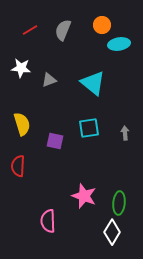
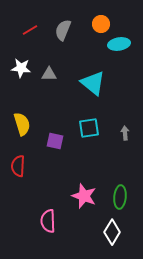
orange circle: moved 1 px left, 1 px up
gray triangle: moved 6 px up; rotated 21 degrees clockwise
green ellipse: moved 1 px right, 6 px up
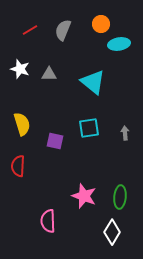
white star: moved 1 px left, 1 px down; rotated 12 degrees clockwise
cyan triangle: moved 1 px up
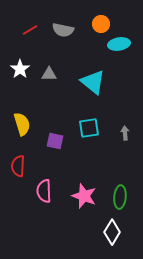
gray semicircle: rotated 100 degrees counterclockwise
white star: rotated 18 degrees clockwise
pink semicircle: moved 4 px left, 30 px up
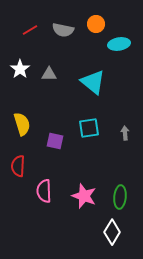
orange circle: moved 5 px left
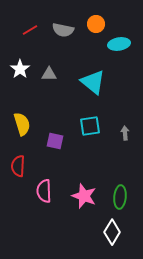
cyan square: moved 1 px right, 2 px up
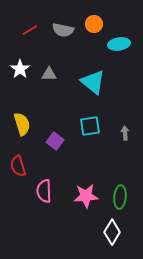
orange circle: moved 2 px left
purple square: rotated 24 degrees clockwise
red semicircle: rotated 20 degrees counterclockwise
pink star: moved 2 px right; rotated 25 degrees counterclockwise
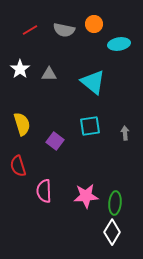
gray semicircle: moved 1 px right
green ellipse: moved 5 px left, 6 px down
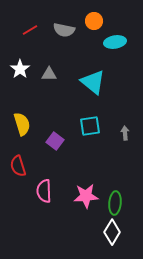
orange circle: moved 3 px up
cyan ellipse: moved 4 px left, 2 px up
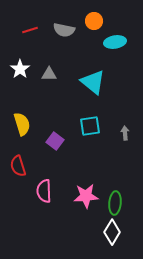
red line: rotated 14 degrees clockwise
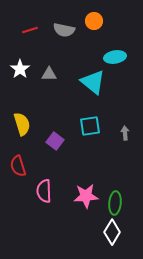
cyan ellipse: moved 15 px down
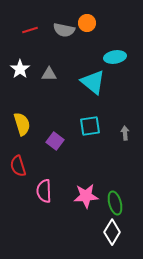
orange circle: moved 7 px left, 2 px down
green ellipse: rotated 20 degrees counterclockwise
